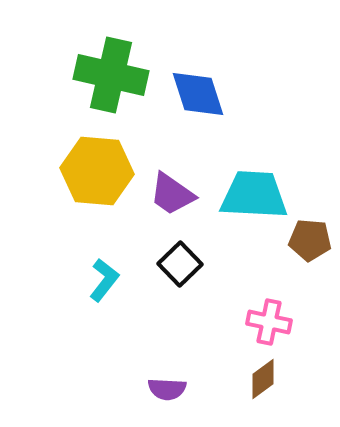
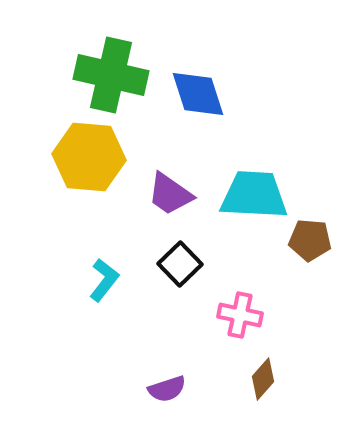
yellow hexagon: moved 8 px left, 14 px up
purple trapezoid: moved 2 px left
pink cross: moved 29 px left, 7 px up
brown diamond: rotated 12 degrees counterclockwise
purple semicircle: rotated 21 degrees counterclockwise
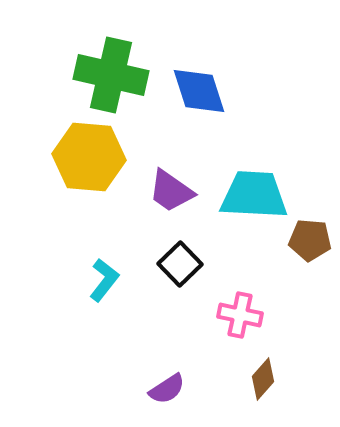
blue diamond: moved 1 px right, 3 px up
purple trapezoid: moved 1 px right, 3 px up
purple semicircle: rotated 15 degrees counterclockwise
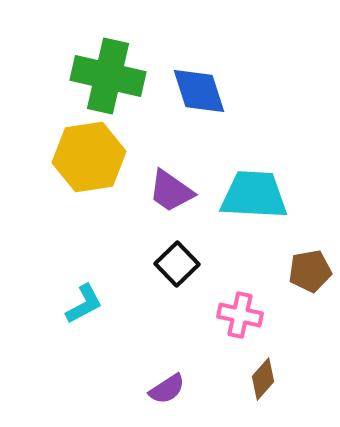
green cross: moved 3 px left, 1 px down
yellow hexagon: rotated 14 degrees counterclockwise
brown pentagon: moved 31 px down; rotated 15 degrees counterclockwise
black square: moved 3 px left
cyan L-shape: moved 20 px left, 24 px down; rotated 24 degrees clockwise
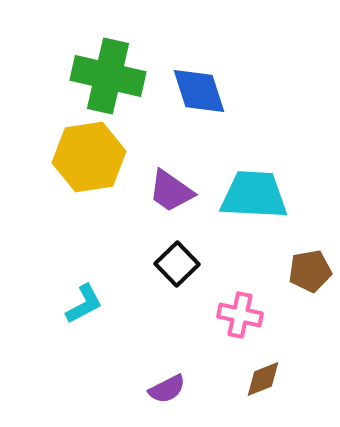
brown diamond: rotated 27 degrees clockwise
purple semicircle: rotated 6 degrees clockwise
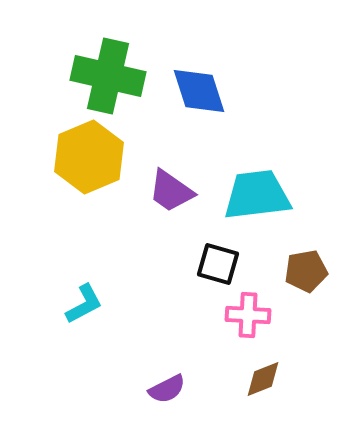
yellow hexagon: rotated 14 degrees counterclockwise
cyan trapezoid: moved 3 px right; rotated 10 degrees counterclockwise
black square: moved 41 px right; rotated 30 degrees counterclockwise
brown pentagon: moved 4 px left
pink cross: moved 8 px right; rotated 9 degrees counterclockwise
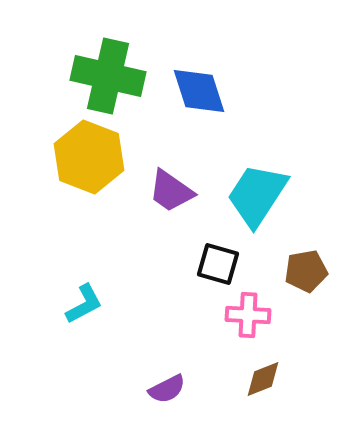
yellow hexagon: rotated 16 degrees counterclockwise
cyan trapezoid: rotated 50 degrees counterclockwise
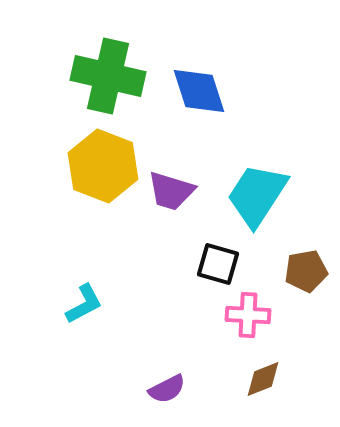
yellow hexagon: moved 14 px right, 9 px down
purple trapezoid: rotated 18 degrees counterclockwise
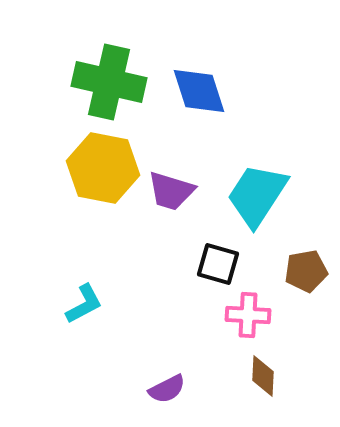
green cross: moved 1 px right, 6 px down
yellow hexagon: moved 2 px down; rotated 10 degrees counterclockwise
brown diamond: moved 3 px up; rotated 66 degrees counterclockwise
